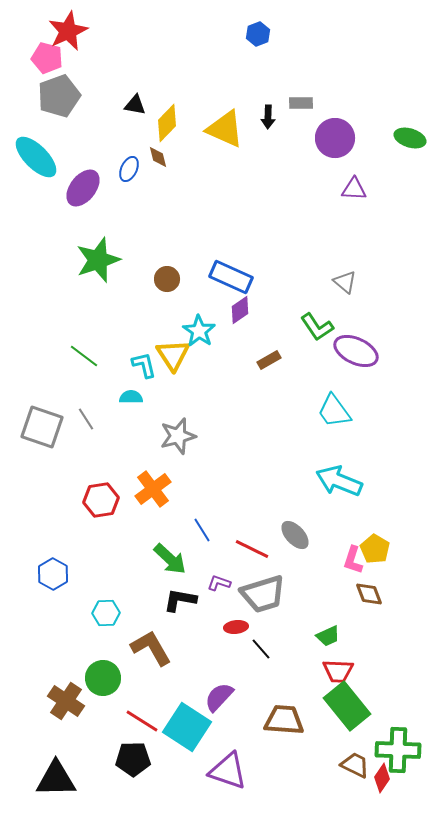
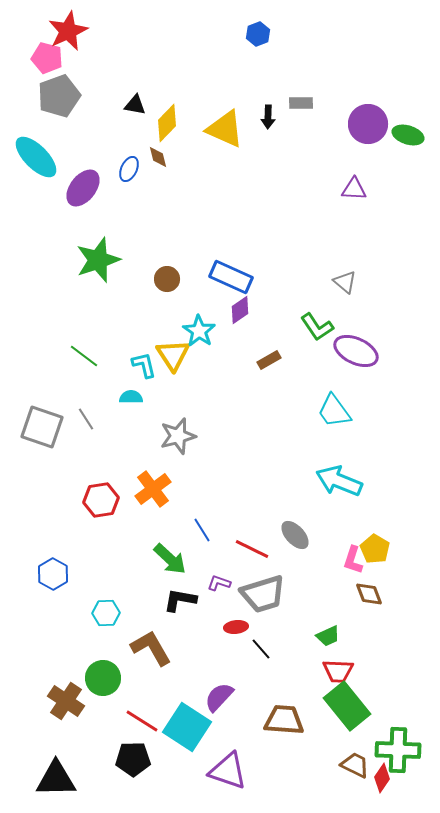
purple circle at (335, 138): moved 33 px right, 14 px up
green ellipse at (410, 138): moved 2 px left, 3 px up
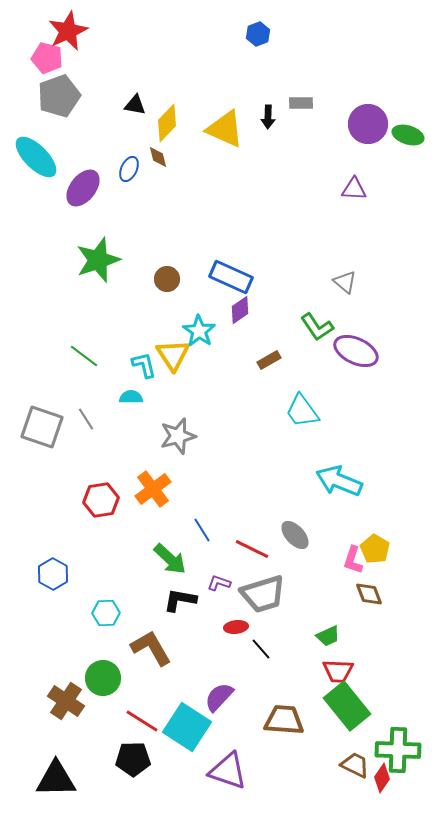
cyan trapezoid at (334, 411): moved 32 px left
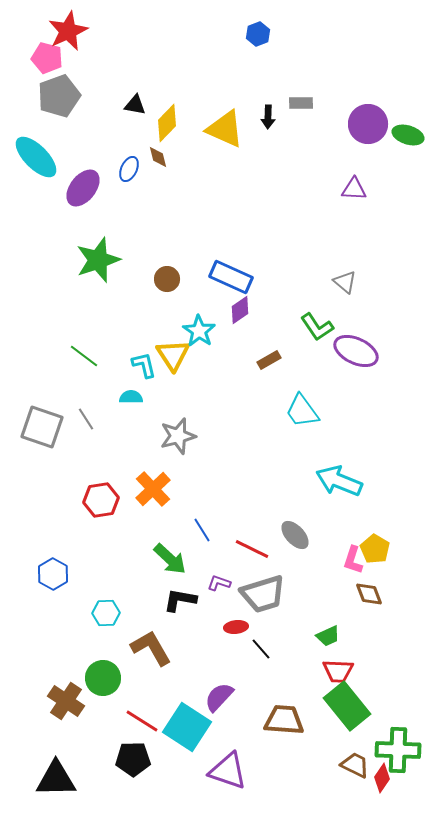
orange cross at (153, 489): rotated 6 degrees counterclockwise
